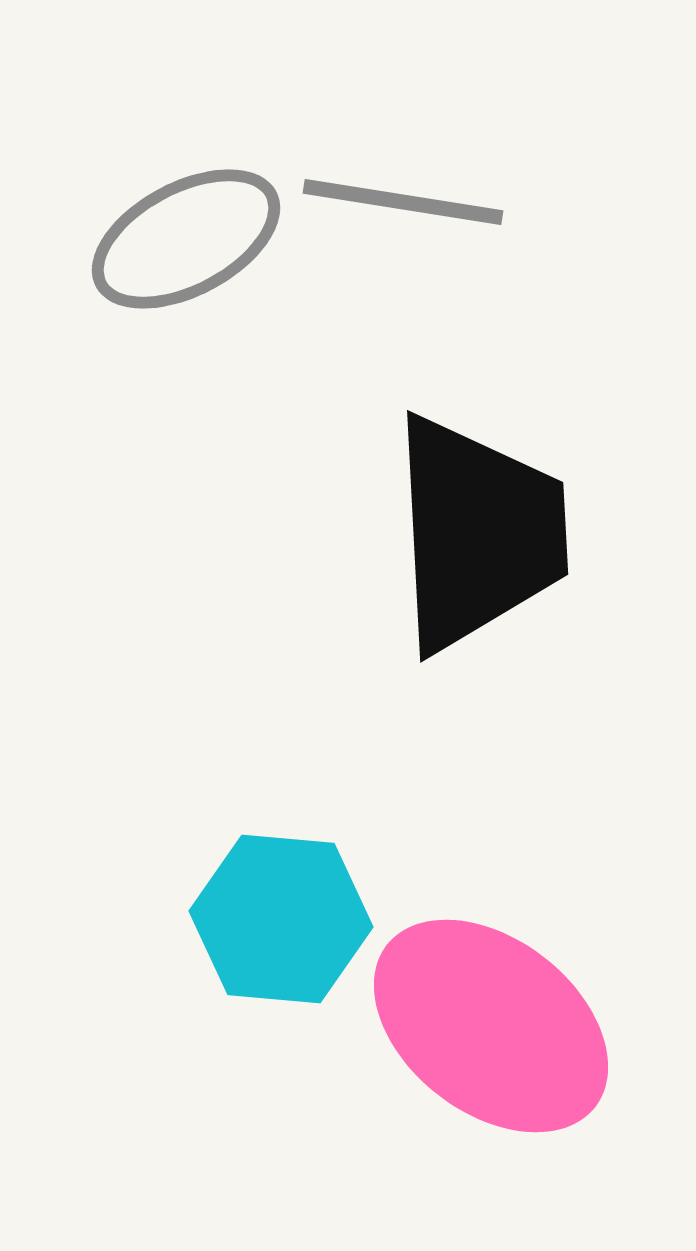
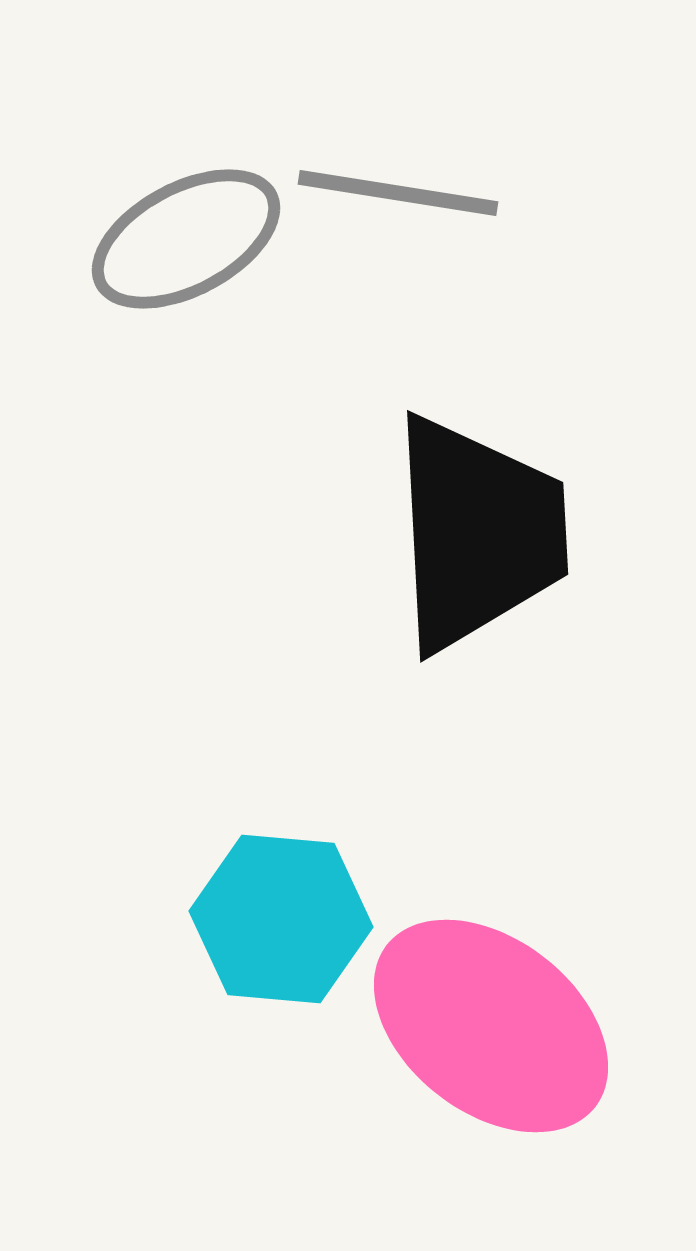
gray line: moved 5 px left, 9 px up
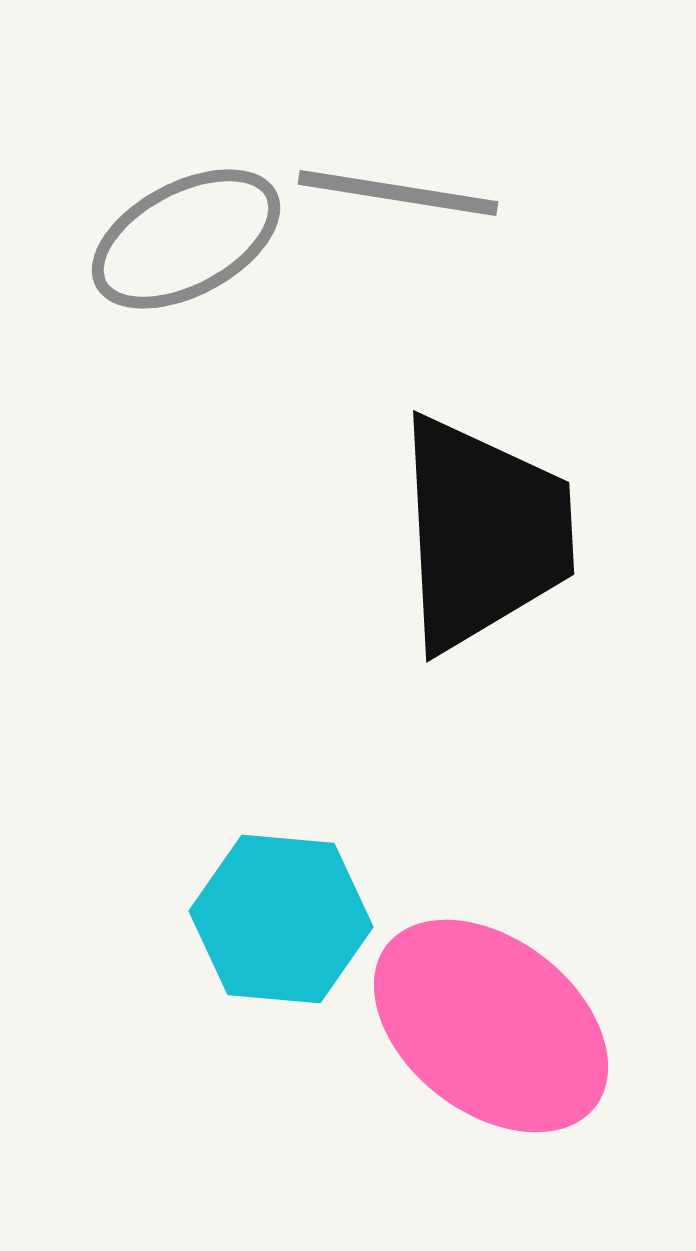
black trapezoid: moved 6 px right
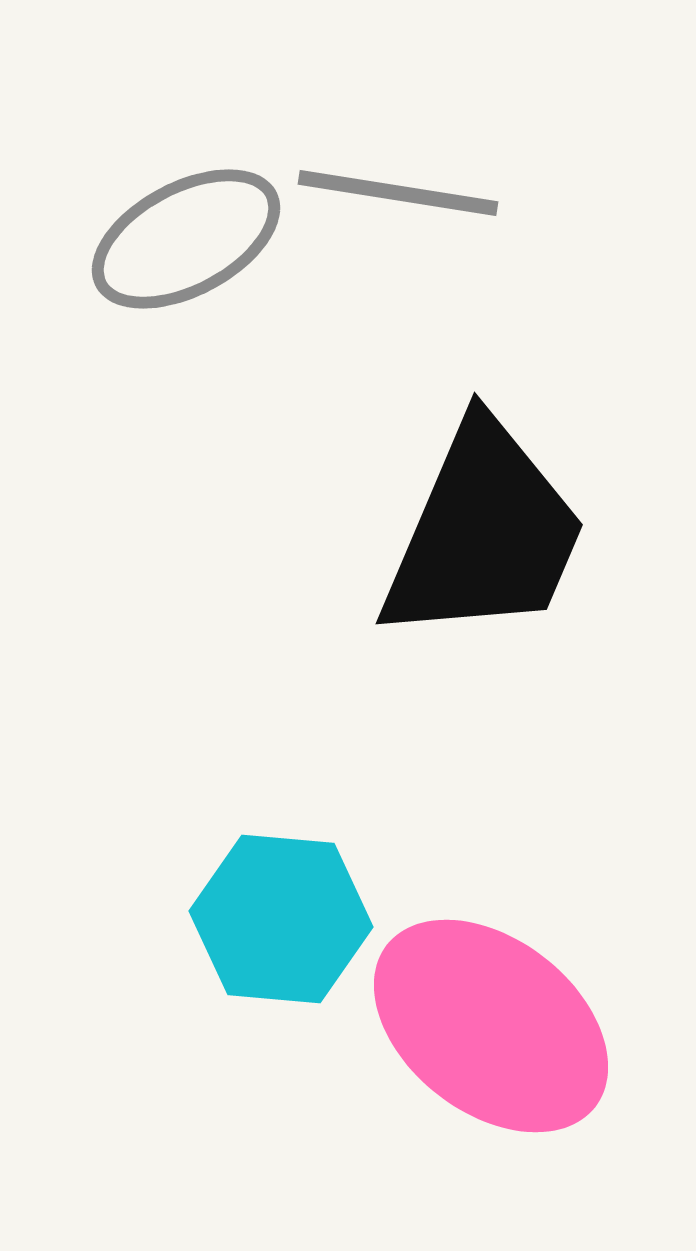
black trapezoid: rotated 26 degrees clockwise
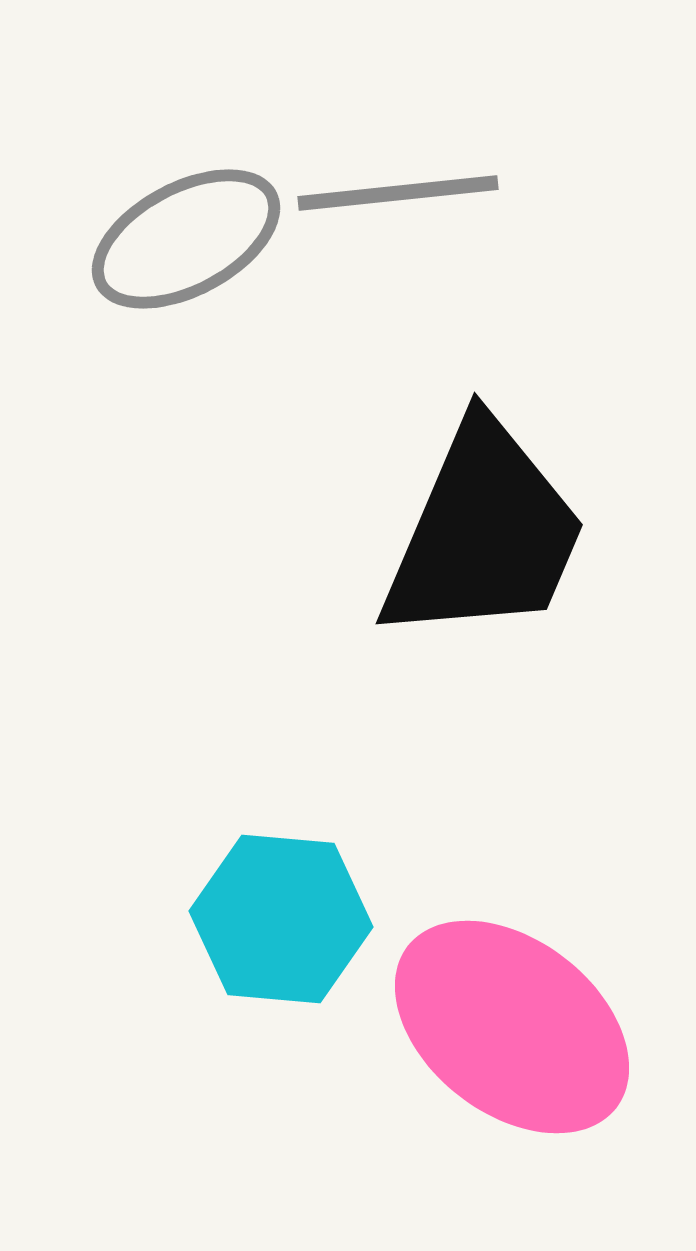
gray line: rotated 15 degrees counterclockwise
pink ellipse: moved 21 px right, 1 px down
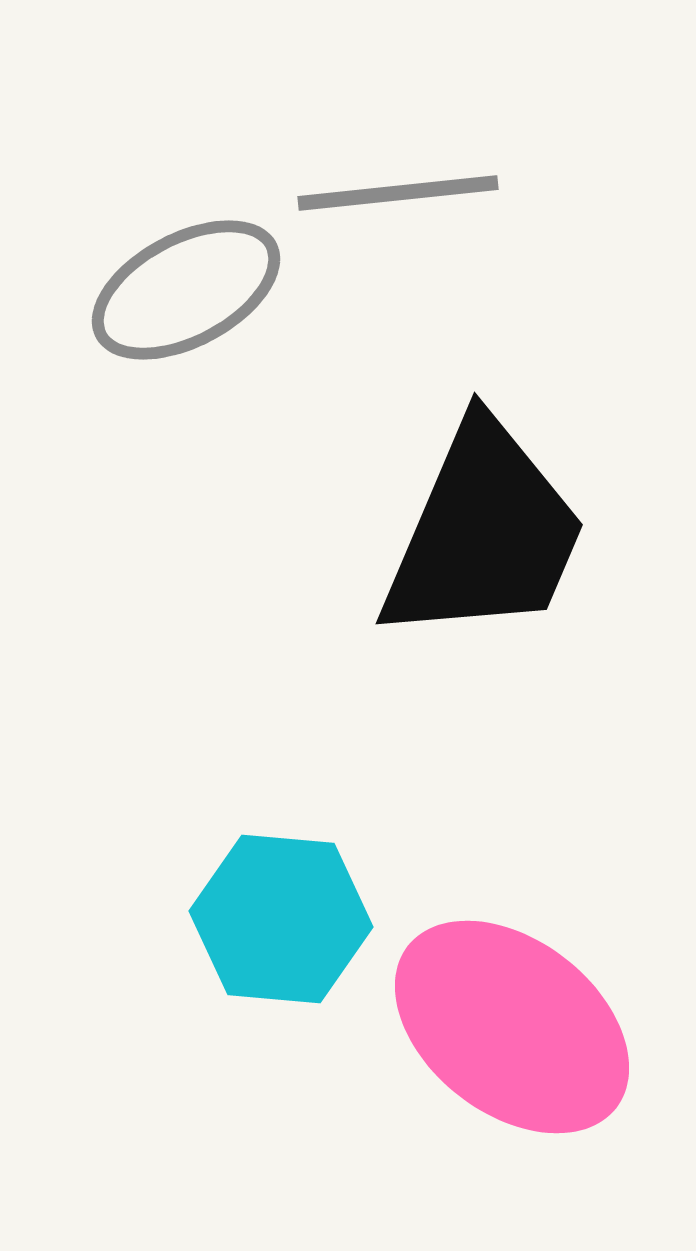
gray ellipse: moved 51 px down
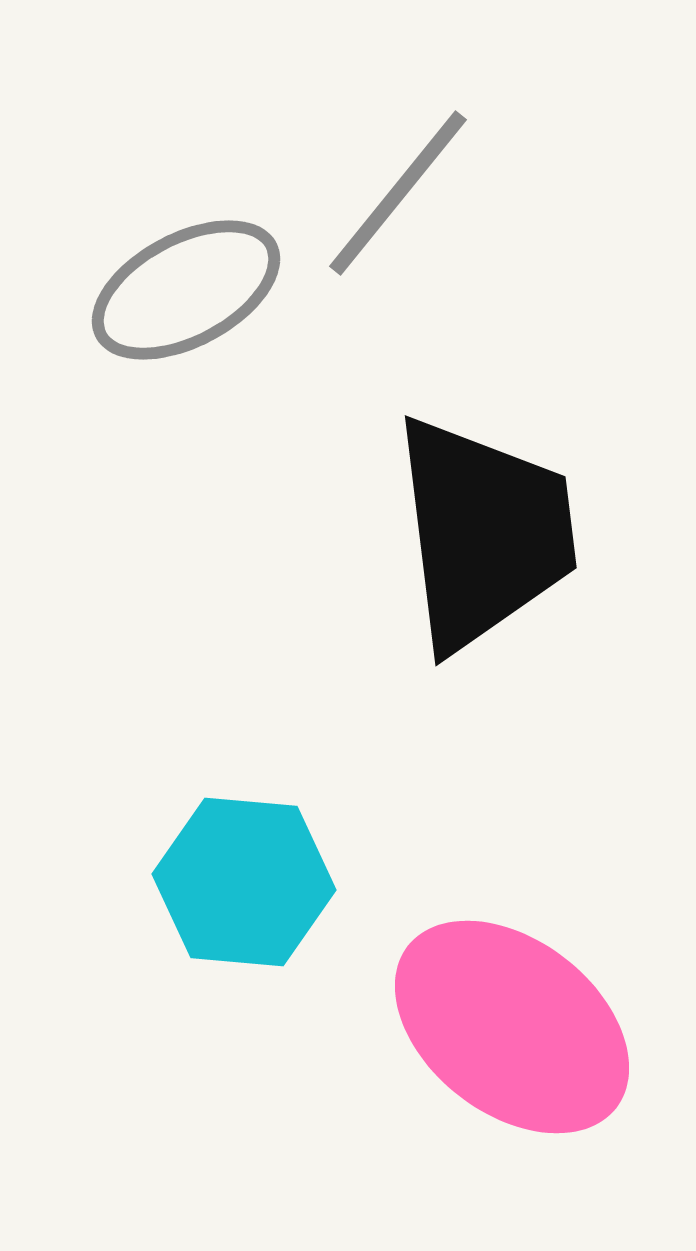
gray line: rotated 45 degrees counterclockwise
black trapezoid: rotated 30 degrees counterclockwise
cyan hexagon: moved 37 px left, 37 px up
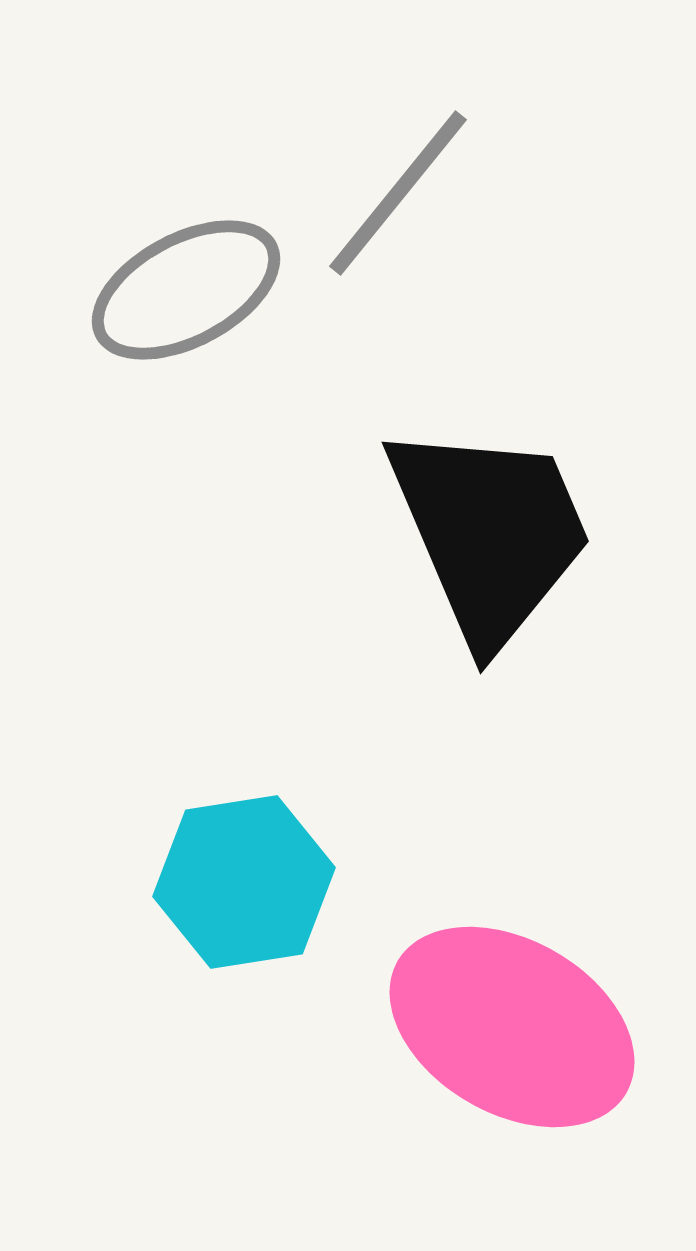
black trapezoid: moved 6 px right; rotated 16 degrees counterclockwise
cyan hexagon: rotated 14 degrees counterclockwise
pink ellipse: rotated 8 degrees counterclockwise
